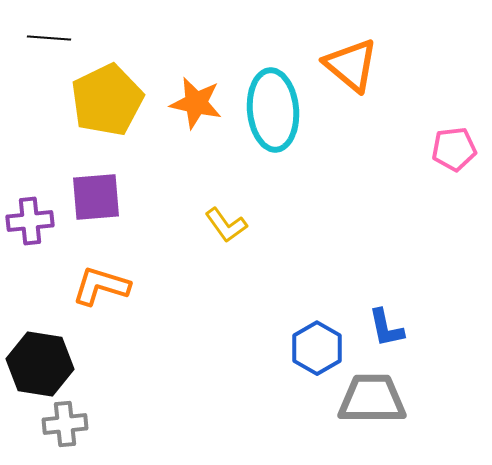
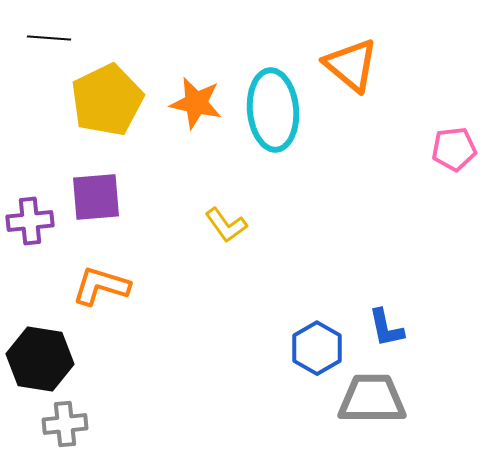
black hexagon: moved 5 px up
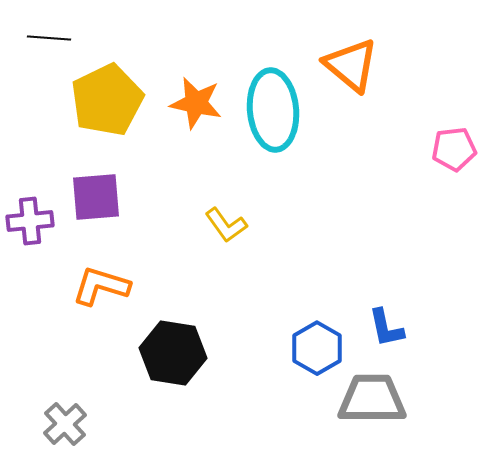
black hexagon: moved 133 px right, 6 px up
gray cross: rotated 36 degrees counterclockwise
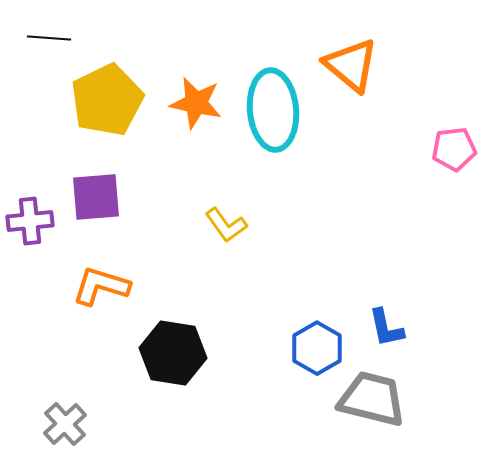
gray trapezoid: rotated 14 degrees clockwise
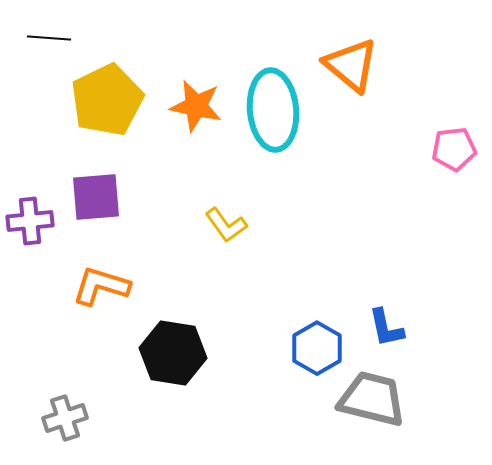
orange star: moved 3 px down
gray cross: moved 6 px up; rotated 24 degrees clockwise
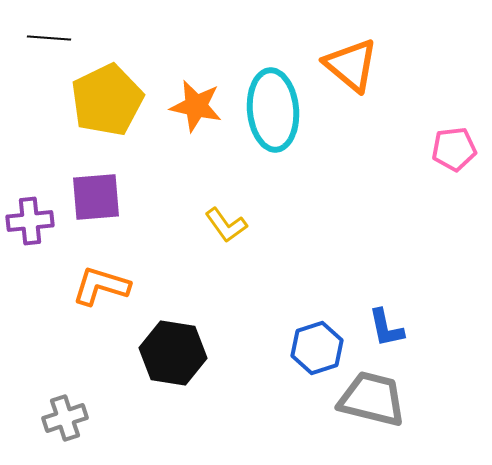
blue hexagon: rotated 12 degrees clockwise
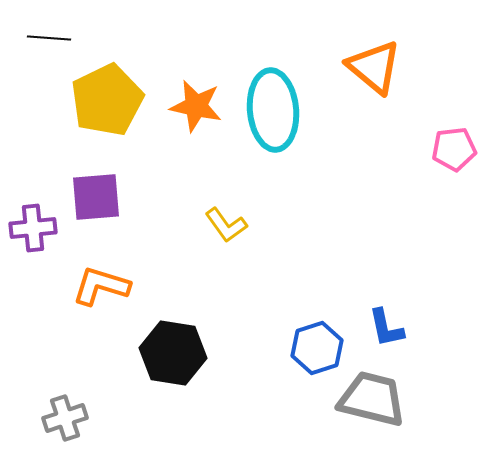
orange triangle: moved 23 px right, 2 px down
purple cross: moved 3 px right, 7 px down
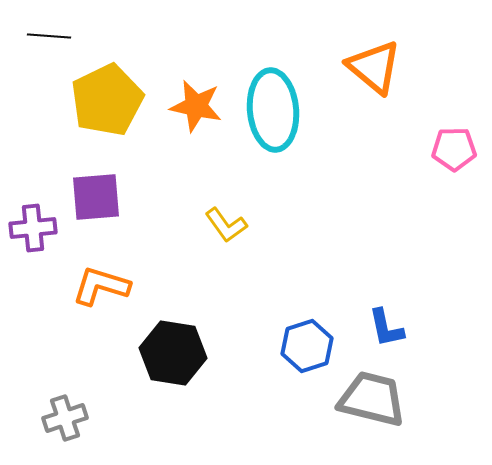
black line: moved 2 px up
pink pentagon: rotated 6 degrees clockwise
blue hexagon: moved 10 px left, 2 px up
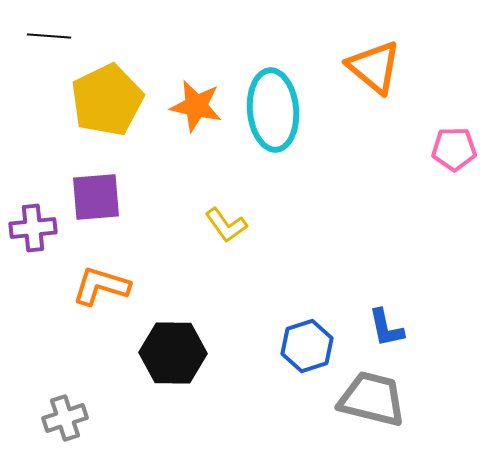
black hexagon: rotated 8 degrees counterclockwise
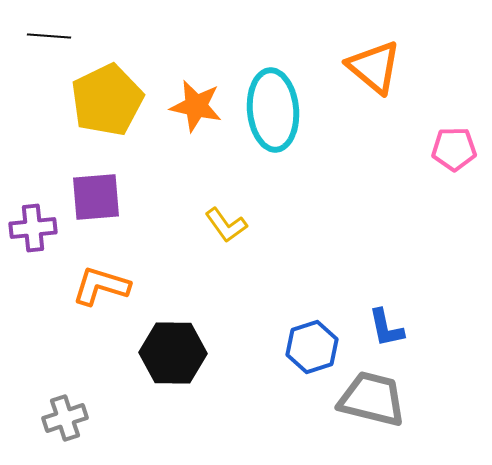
blue hexagon: moved 5 px right, 1 px down
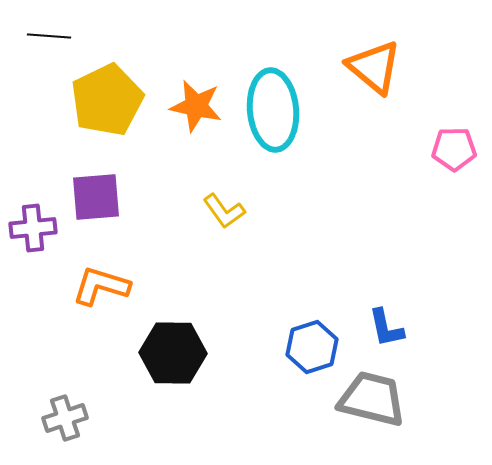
yellow L-shape: moved 2 px left, 14 px up
